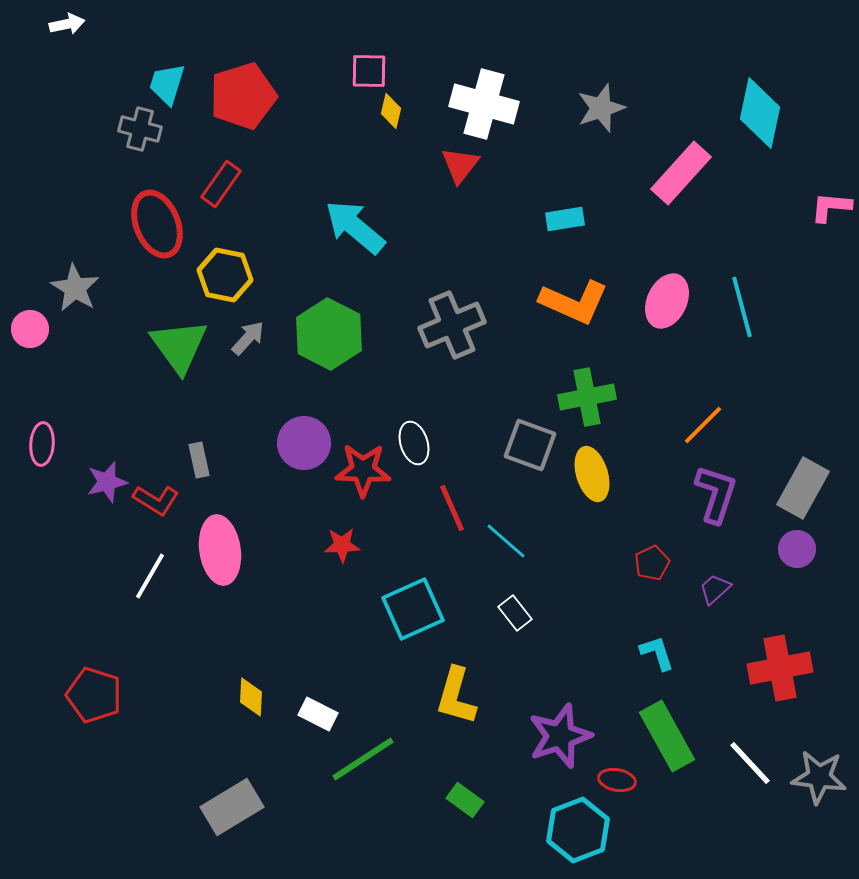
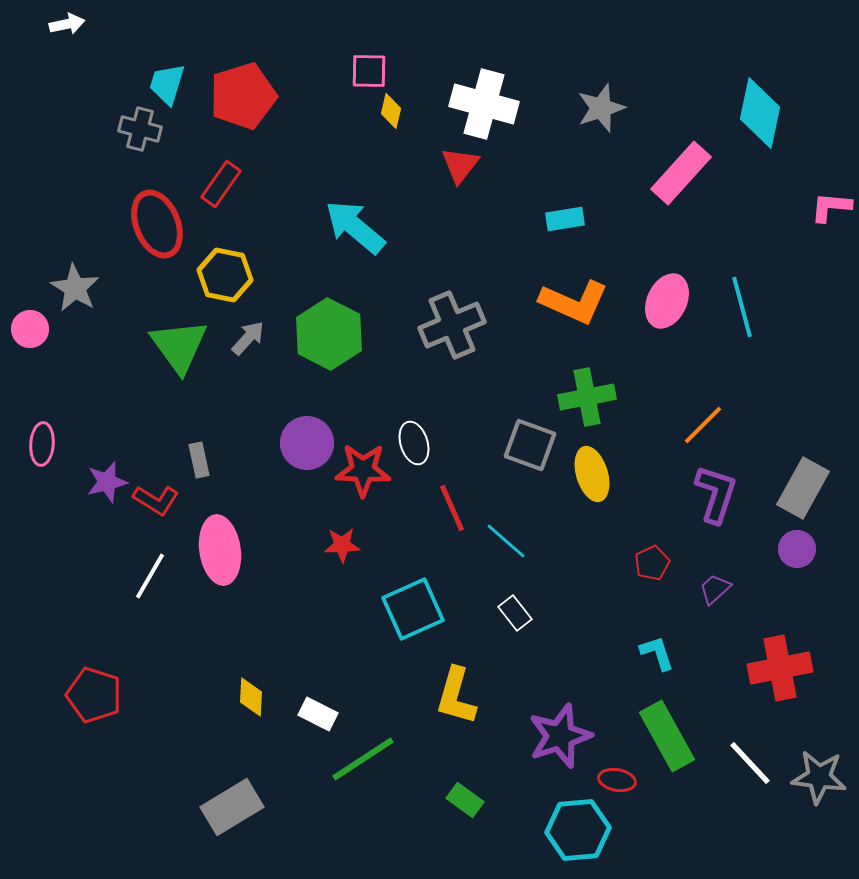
purple circle at (304, 443): moved 3 px right
cyan hexagon at (578, 830): rotated 16 degrees clockwise
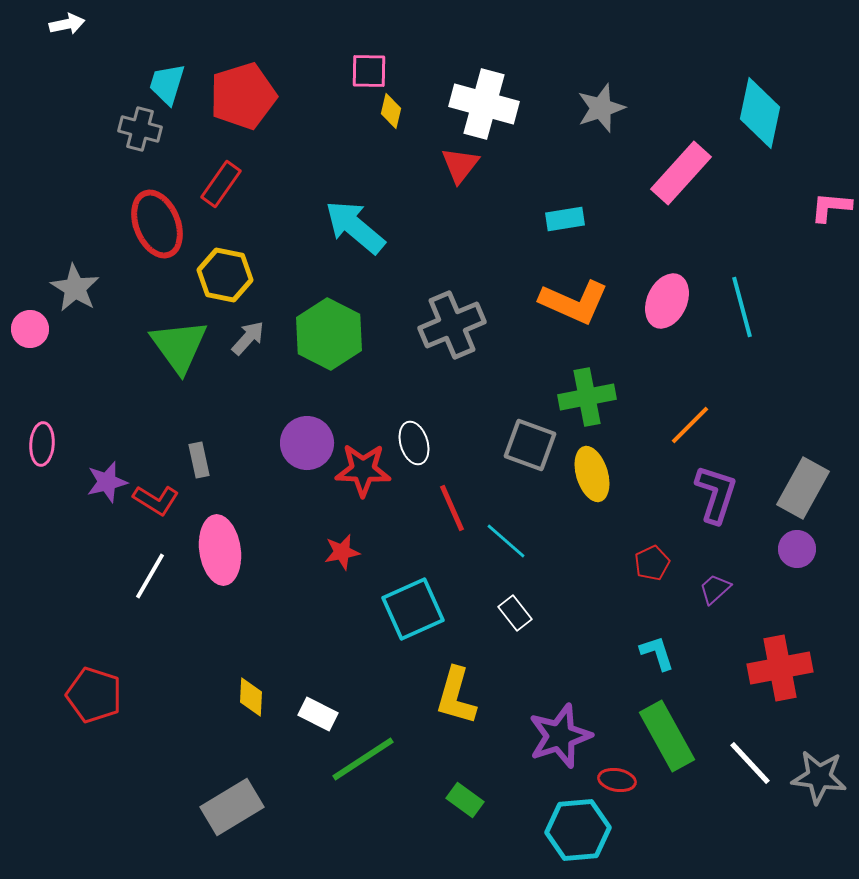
orange line at (703, 425): moved 13 px left
red star at (342, 545): moved 7 px down; rotated 9 degrees counterclockwise
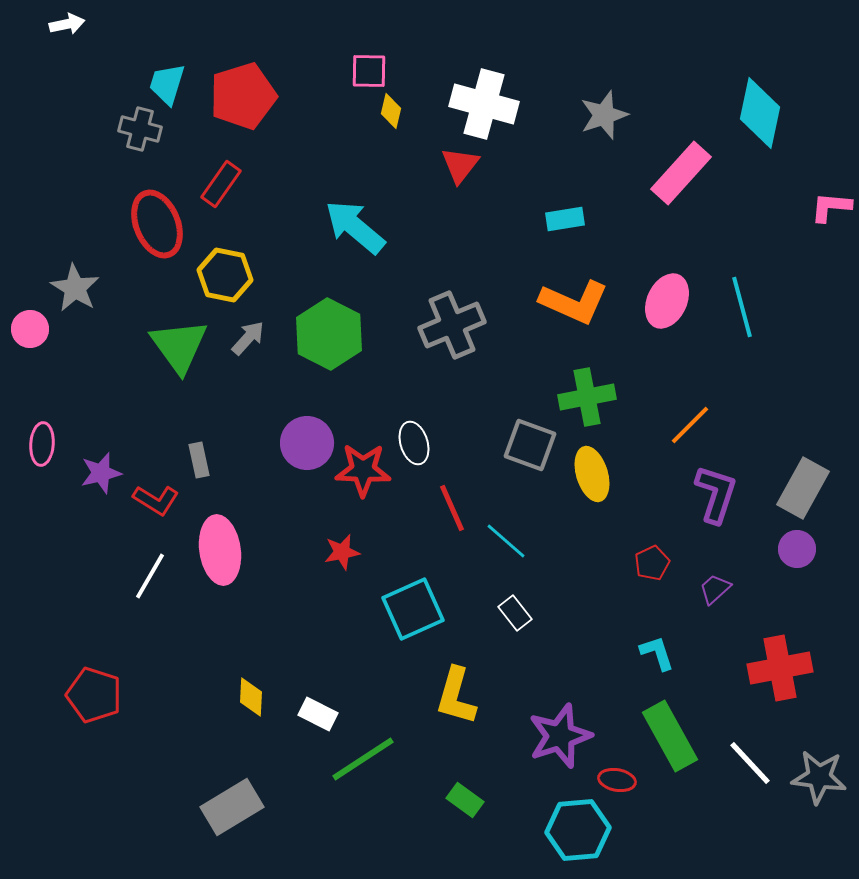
gray star at (601, 108): moved 3 px right, 7 px down
purple star at (107, 482): moved 6 px left, 9 px up
green rectangle at (667, 736): moved 3 px right
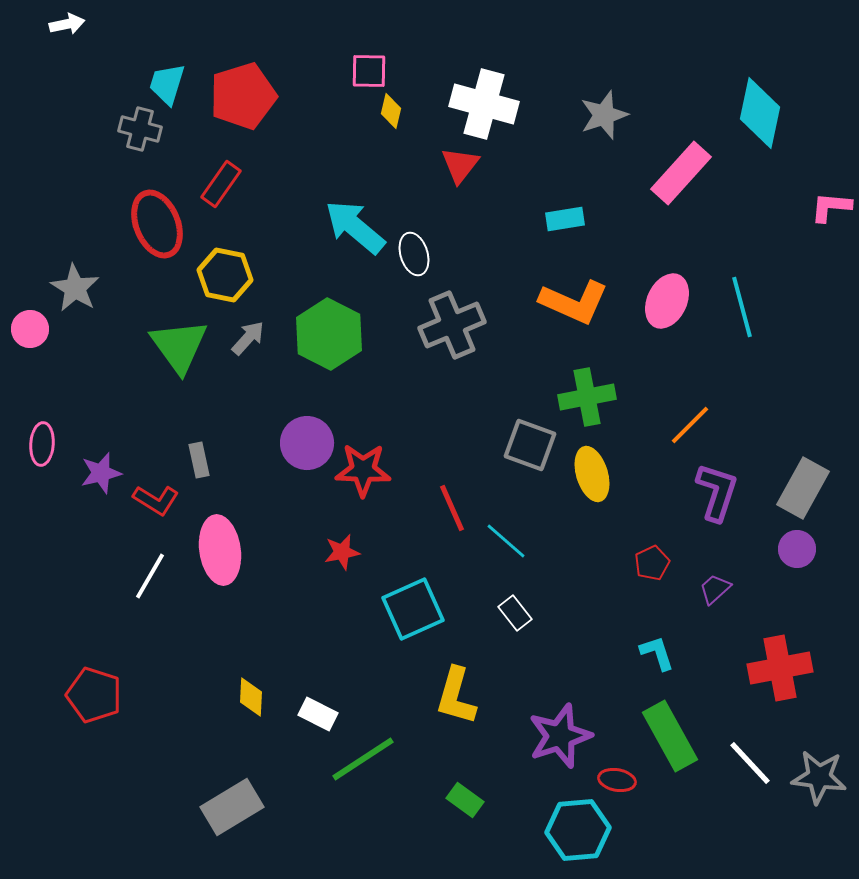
white ellipse at (414, 443): moved 189 px up
purple L-shape at (716, 494): moved 1 px right, 2 px up
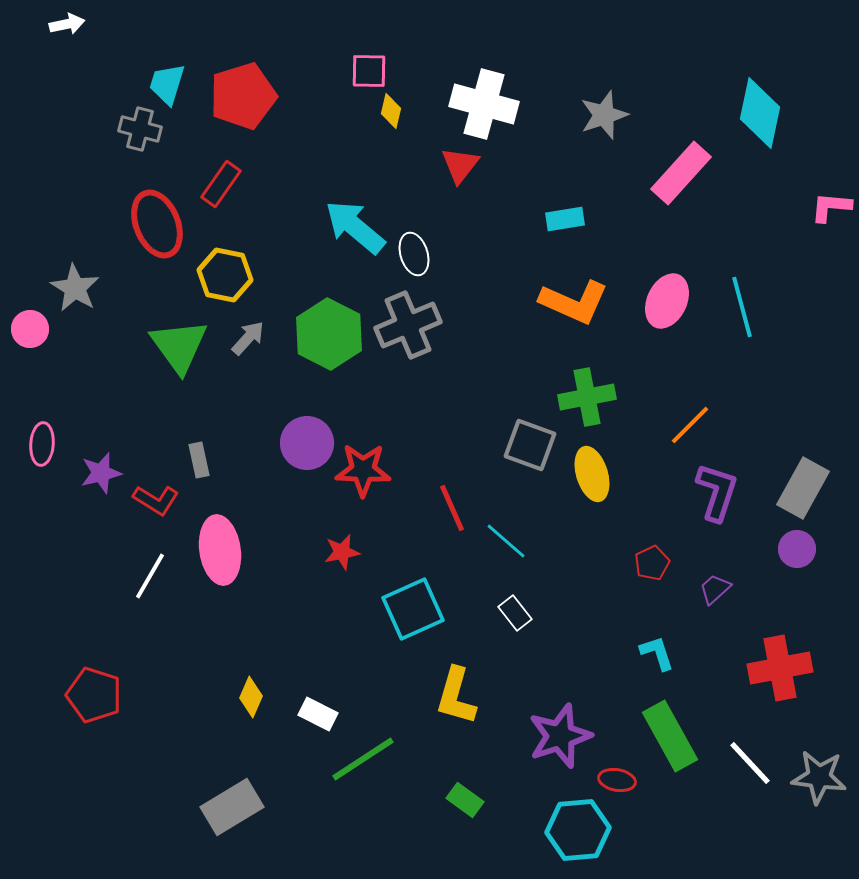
gray cross at (452, 325): moved 44 px left
yellow diamond at (251, 697): rotated 21 degrees clockwise
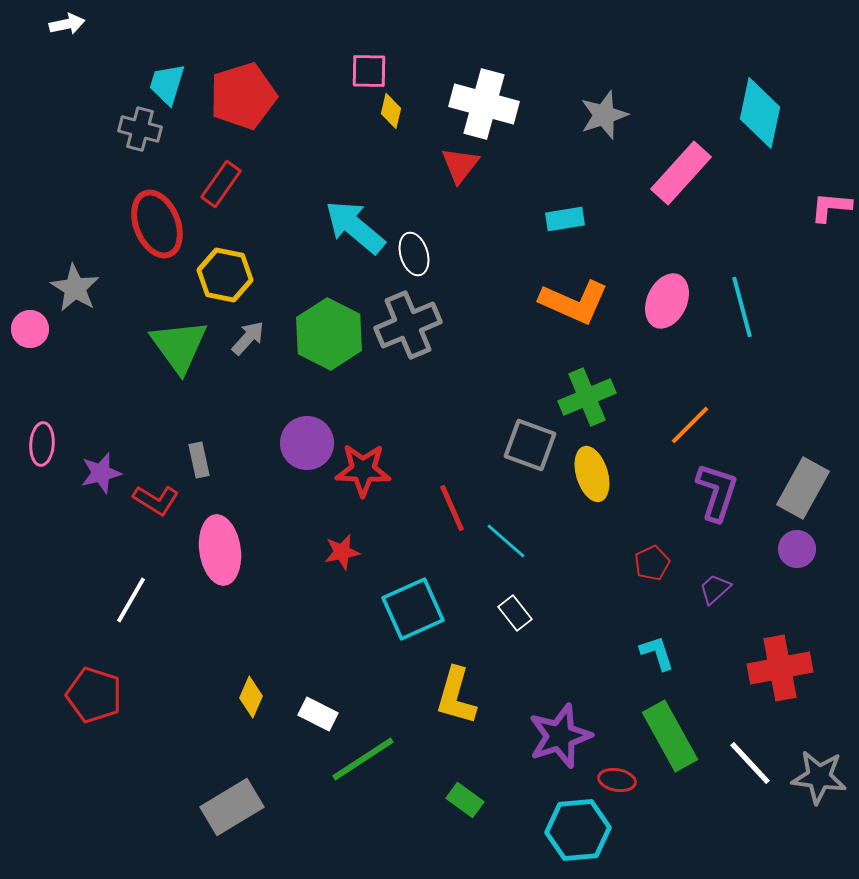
green cross at (587, 397): rotated 12 degrees counterclockwise
white line at (150, 576): moved 19 px left, 24 px down
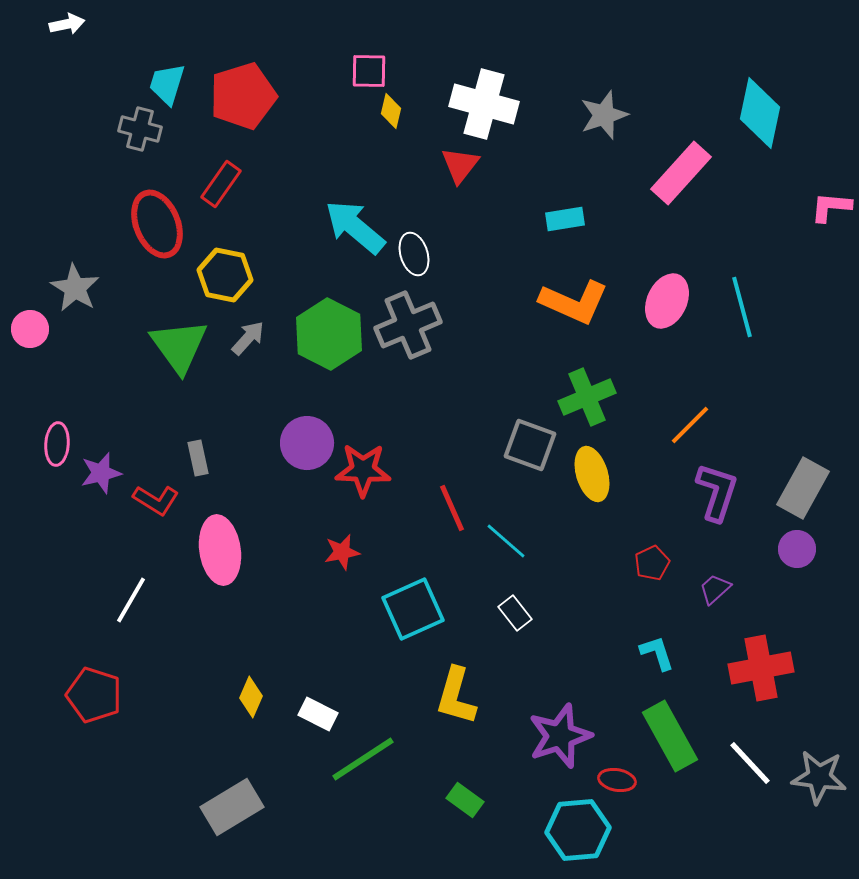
pink ellipse at (42, 444): moved 15 px right
gray rectangle at (199, 460): moved 1 px left, 2 px up
red cross at (780, 668): moved 19 px left
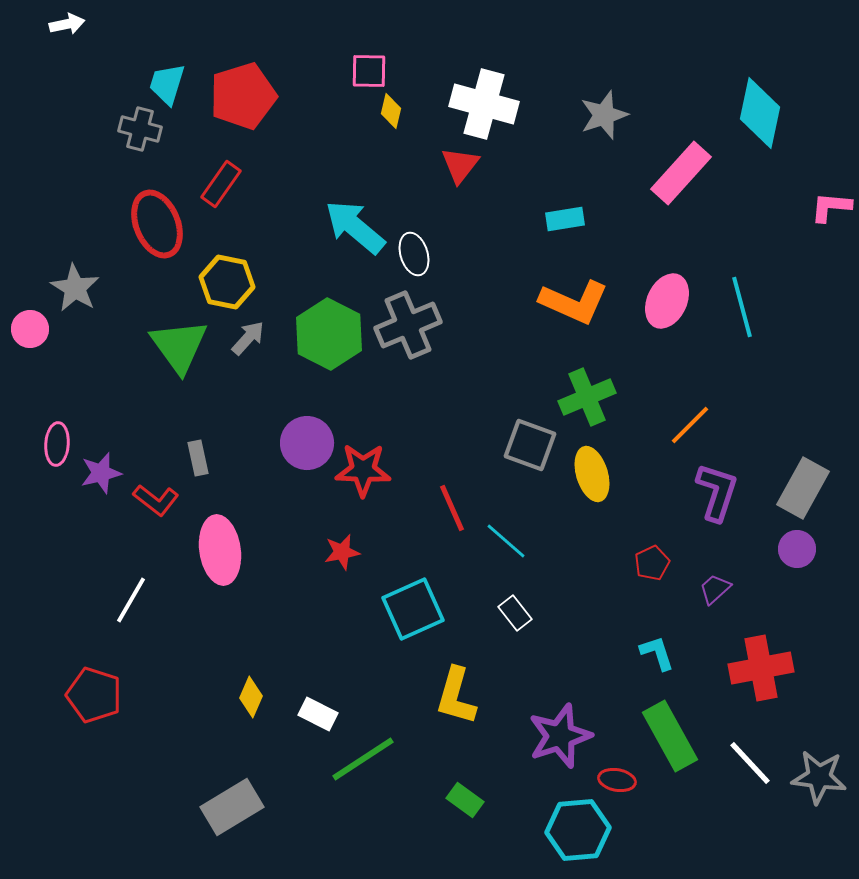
yellow hexagon at (225, 275): moved 2 px right, 7 px down
red L-shape at (156, 500): rotated 6 degrees clockwise
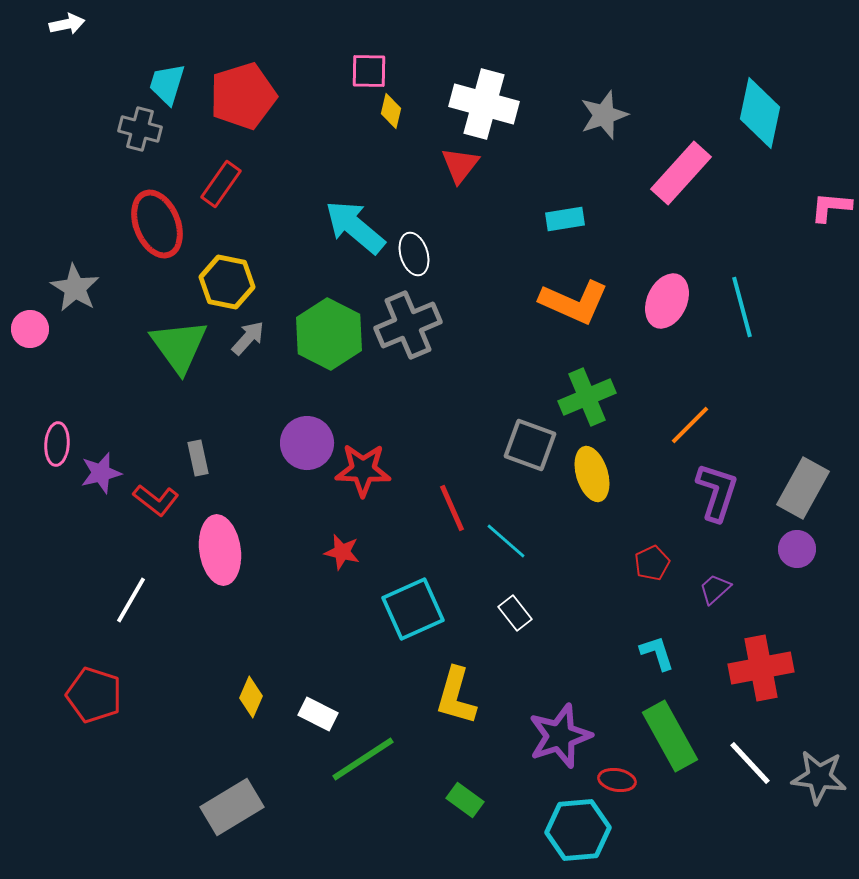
red star at (342, 552): rotated 24 degrees clockwise
